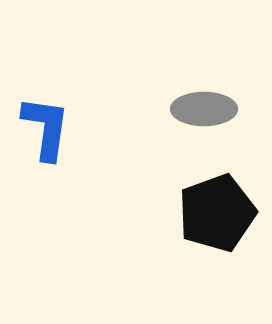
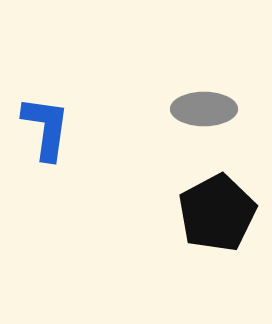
black pentagon: rotated 8 degrees counterclockwise
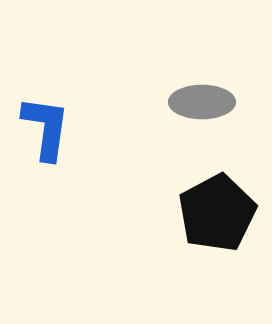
gray ellipse: moved 2 px left, 7 px up
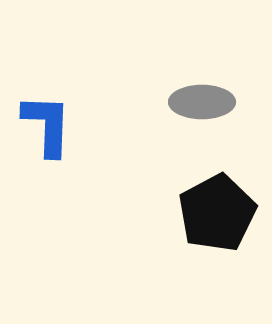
blue L-shape: moved 1 px right, 3 px up; rotated 6 degrees counterclockwise
